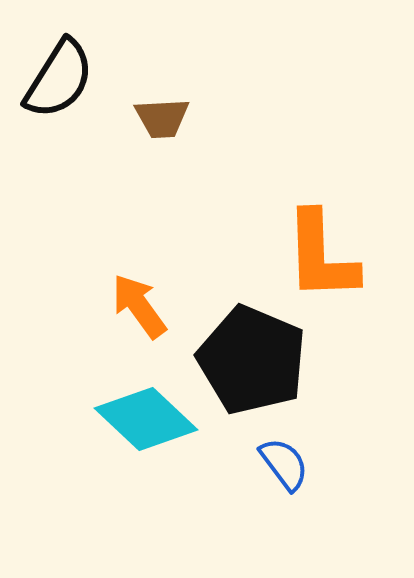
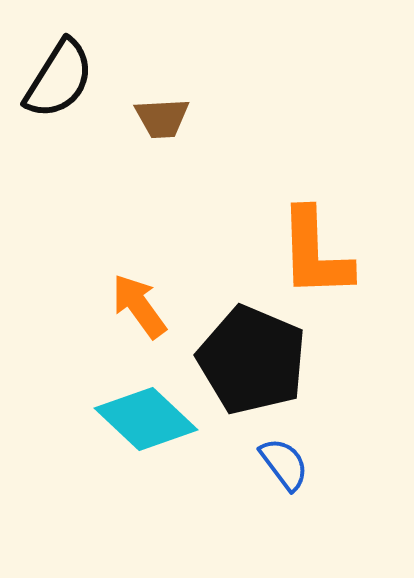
orange L-shape: moved 6 px left, 3 px up
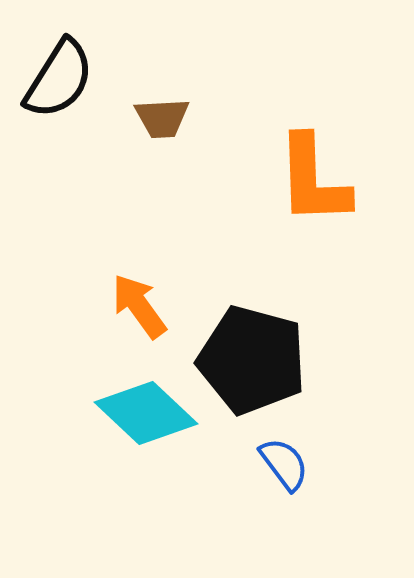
orange L-shape: moved 2 px left, 73 px up
black pentagon: rotated 8 degrees counterclockwise
cyan diamond: moved 6 px up
